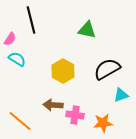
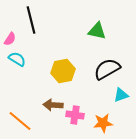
green triangle: moved 10 px right, 1 px down
yellow hexagon: rotated 20 degrees clockwise
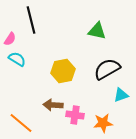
orange line: moved 1 px right, 2 px down
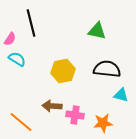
black line: moved 3 px down
black semicircle: rotated 36 degrees clockwise
cyan triangle: rotated 35 degrees clockwise
brown arrow: moved 1 px left, 1 px down
orange line: moved 1 px up
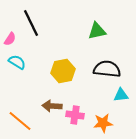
black line: rotated 12 degrees counterclockwise
green triangle: rotated 24 degrees counterclockwise
cyan semicircle: moved 3 px down
cyan triangle: rotated 21 degrees counterclockwise
orange line: moved 1 px left, 1 px up
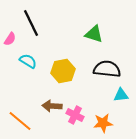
green triangle: moved 3 px left, 3 px down; rotated 30 degrees clockwise
cyan semicircle: moved 11 px right, 1 px up
pink cross: rotated 18 degrees clockwise
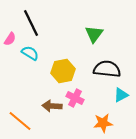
green triangle: rotated 48 degrees clockwise
cyan semicircle: moved 2 px right, 8 px up
cyan triangle: rotated 21 degrees counterclockwise
pink cross: moved 17 px up
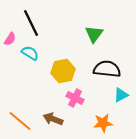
brown arrow: moved 1 px right, 13 px down; rotated 18 degrees clockwise
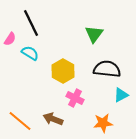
yellow hexagon: rotated 20 degrees counterclockwise
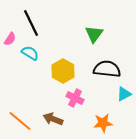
cyan triangle: moved 3 px right, 1 px up
